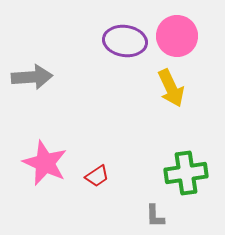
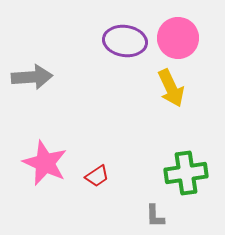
pink circle: moved 1 px right, 2 px down
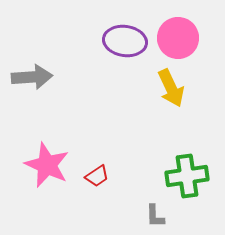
pink star: moved 2 px right, 2 px down
green cross: moved 1 px right, 3 px down
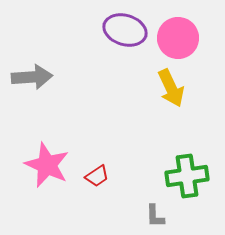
purple ellipse: moved 11 px up; rotated 9 degrees clockwise
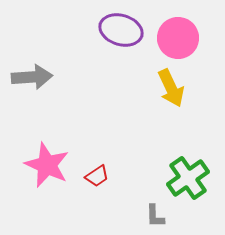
purple ellipse: moved 4 px left
green cross: moved 1 px right, 2 px down; rotated 27 degrees counterclockwise
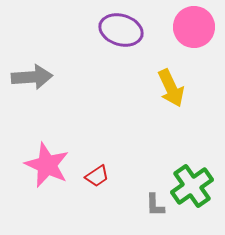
pink circle: moved 16 px right, 11 px up
green cross: moved 4 px right, 8 px down
gray L-shape: moved 11 px up
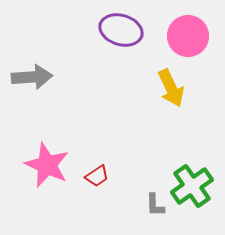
pink circle: moved 6 px left, 9 px down
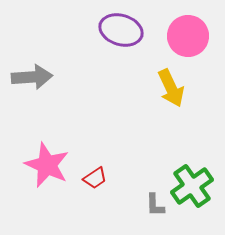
red trapezoid: moved 2 px left, 2 px down
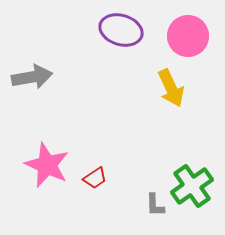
gray arrow: rotated 6 degrees counterclockwise
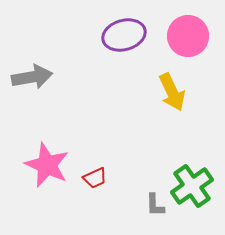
purple ellipse: moved 3 px right, 5 px down; rotated 33 degrees counterclockwise
yellow arrow: moved 1 px right, 4 px down
red trapezoid: rotated 10 degrees clockwise
